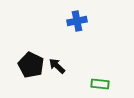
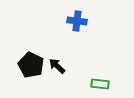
blue cross: rotated 18 degrees clockwise
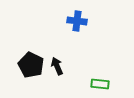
black arrow: rotated 24 degrees clockwise
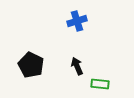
blue cross: rotated 24 degrees counterclockwise
black arrow: moved 20 px right
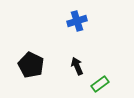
green rectangle: rotated 42 degrees counterclockwise
